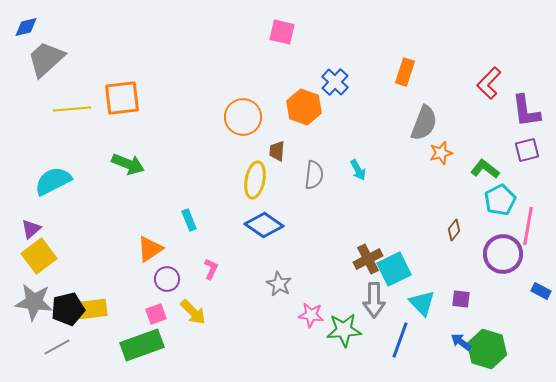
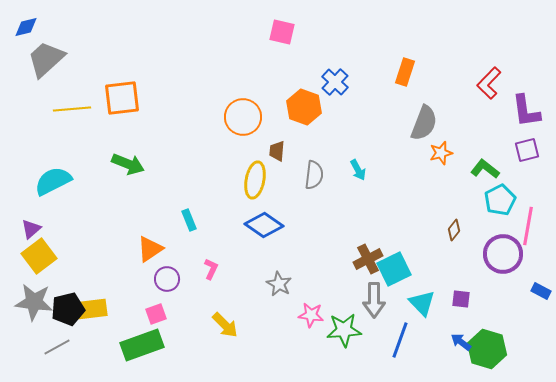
yellow arrow at (193, 312): moved 32 px right, 13 px down
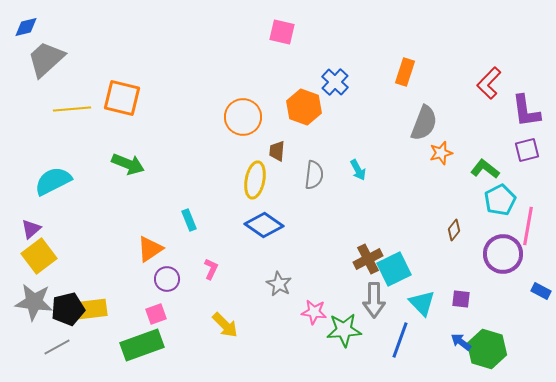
orange square at (122, 98): rotated 21 degrees clockwise
pink star at (311, 315): moved 3 px right, 3 px up
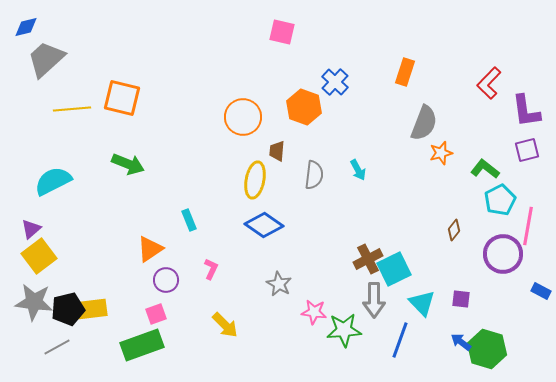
purple circle at (167, 279): moved 1 px left, 1 px down
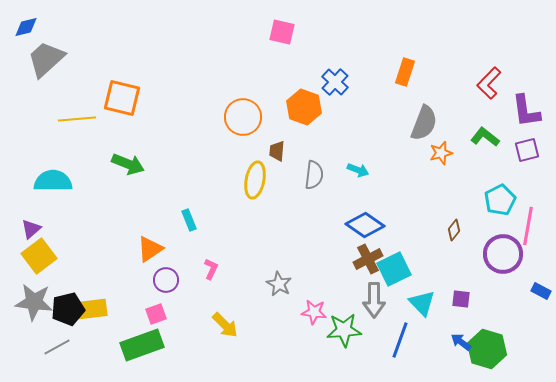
yellow line at (72, 109): moved 5 px right, 10 px down
green L-shape at (485, 169): moved 32 px up
cyan arrow at (358, 170): rotated 40 degrees counterclockwise
cyan semicircle at (53, 181): rotated 27 degrees clockwise
blue diamond at (264, 225): moved 101 px right
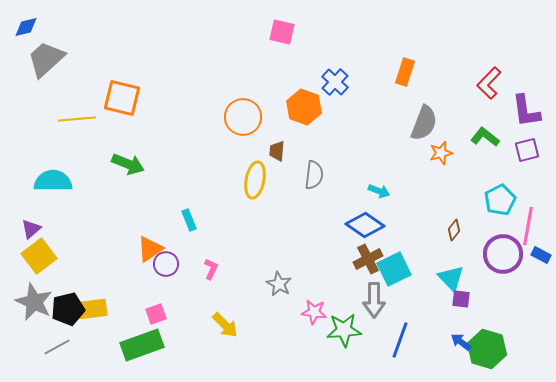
cyan arrow at (358, 170): moved 21 px right, 21 px down
purple circle at (166, 280): moved 16 px up
blue rectangle at (541, 291): moved 36 px up
gray star at (34, 302): rotated 18 degrees clockwise
cyan triangle at (422, 303): moved 29 px right, 25 px up
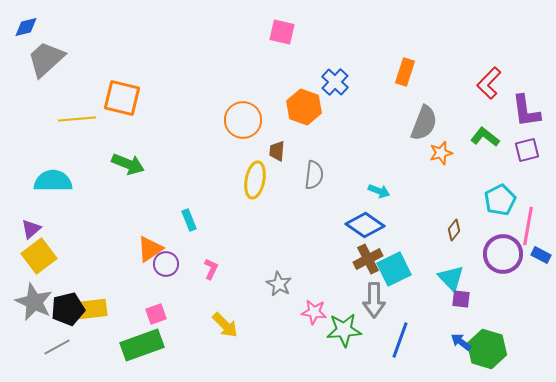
orange circle at (243, 117): moved 3 px down
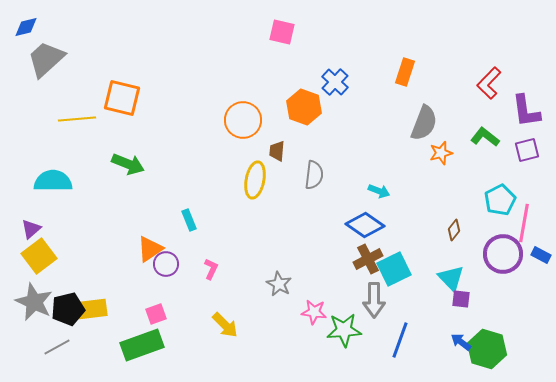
pink line at (528, 226): moved 4 px left, 3 px up
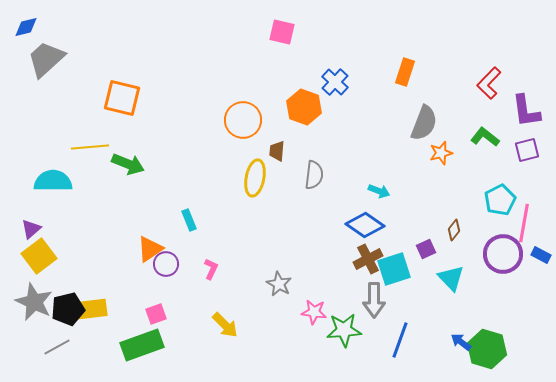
yellow line at (77, 119): moved 13 px right, 28 px down
yellow ellipse at (255, 180): moved 2 px up
cyan square at (394, 269): rotated 8 degrees clockwise
purple square at (461, 299): moved 35 px left, 50 px up; rotated 30 degrees counterclockwise
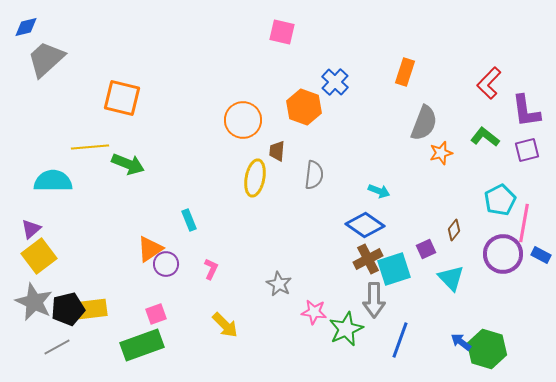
green star at (344, 330): moved 2 px right, 1 px up; rotated 20 degrees counterclockwise
